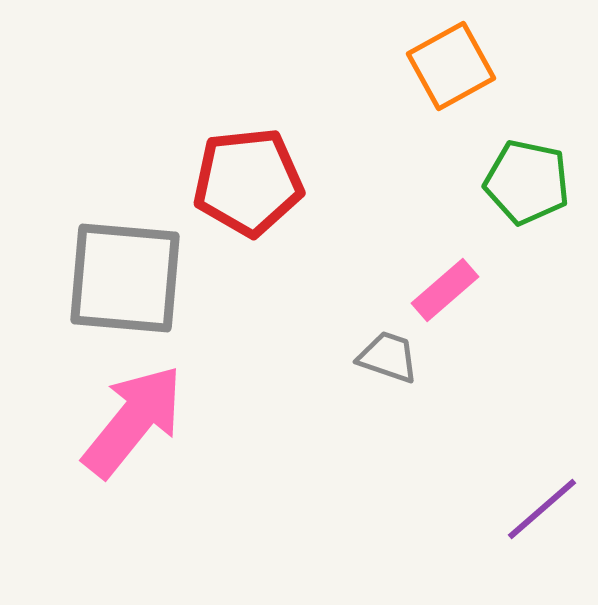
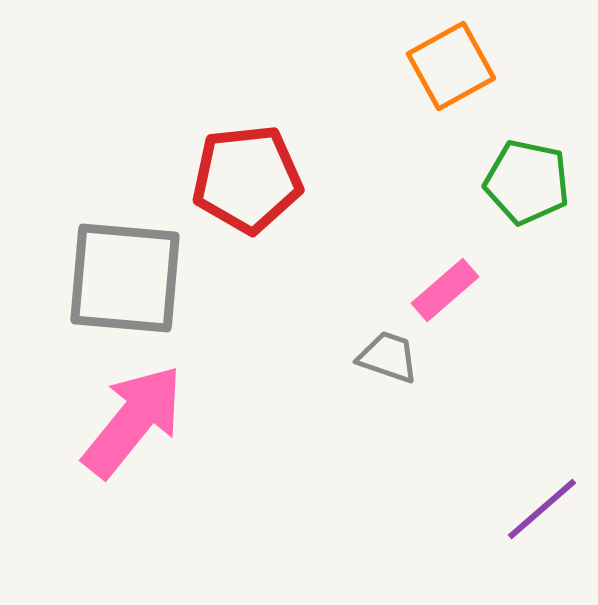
red pentagon: moved 1 px left, 3 px up
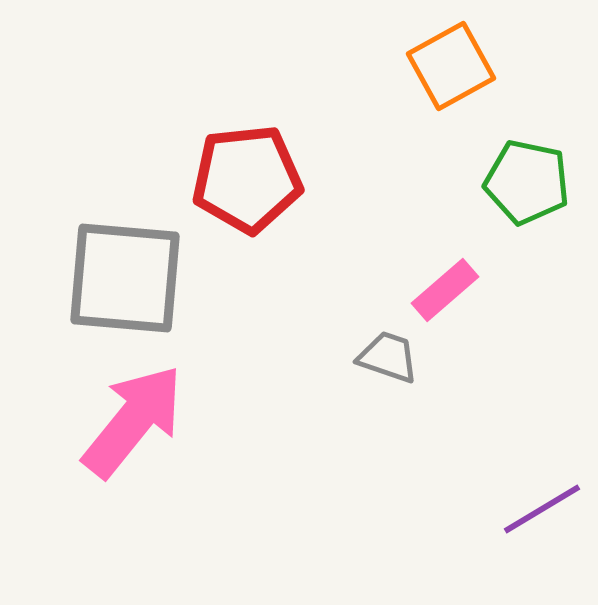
purple line: rotated 10 degrees clockwise
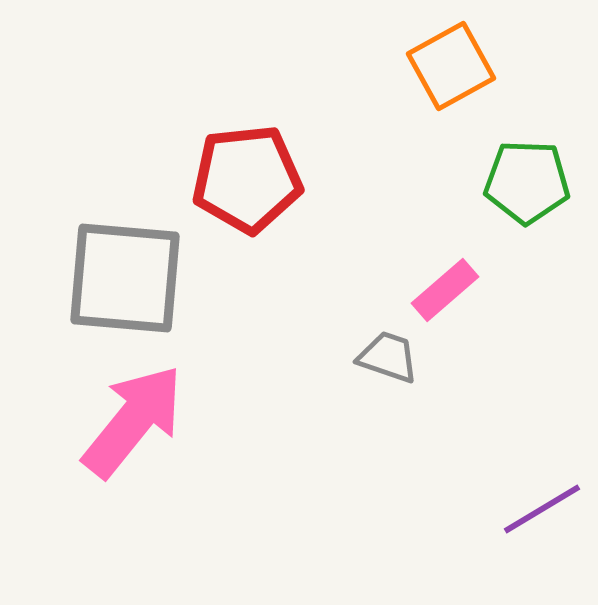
green pentagon: rotated 10 degrees counterclockwise
